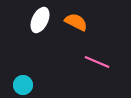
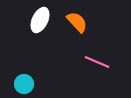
orange semicircle: moved 1 px right; rotated 20 degrees clockwise
cyan circle: moved 1 px right, 1 px up
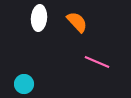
white ellipse: moved 1 px left, 2 px up; rotated 20 degrees counterclockwise
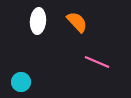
white ellipse: moved 1 px left, 3 px down
cyan circle: moved 3 px left, 2 px up
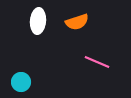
orange semicircle: rotated 115 degrees clockwise
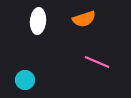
orange semicircle: moved 7 px right, 3 px up
cyan circle: moved 4 px right, 2 px up
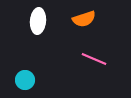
pink line: moved 3 px left, 3 px up
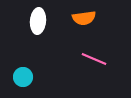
orange semicircle: moved 1 px up; rotated 10 degrees clockwise
cyan circle: moved 2 px left, 3 px up
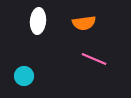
orange semicircle: moved 5 px down
cyan circle: moved 1 px right, 1 px up
